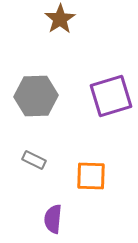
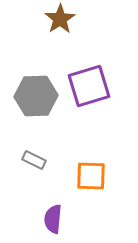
purple square: moved 22 px left, 10 px up
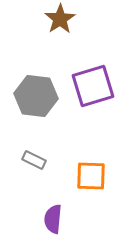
purple square: moved 4 px right
gray hexagon: rotated 9 degrees clockwise
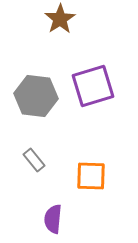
gray rectangle: rotated 25 degrees clockwise
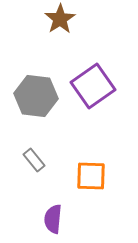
purple square: rotated 18 degrees counterclockwise
